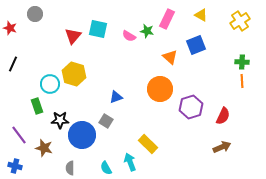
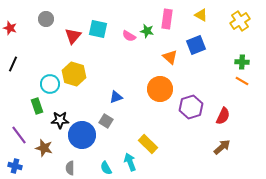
gray circle: moved 11 px right, 5 px down
pink rectangle: rotated 18 degrees counterclockwise
orange line: rotated 56 degrees counterclockwise
brown arrow: rotated 18 degrees counterclockwise
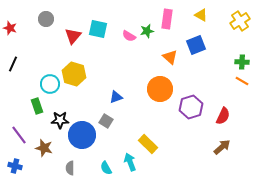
green star: rotated 24 degrees counterclockwise
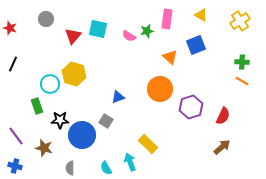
blue triangle: moved 2 px right
purple line: moved 3 px left, 1 px down
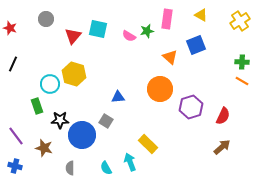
blue triangle: rotated 16 degrees clockwise
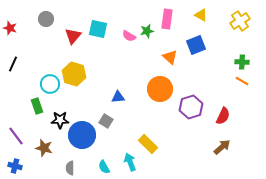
cyan semicircle: moved 2 px left, 1 px up
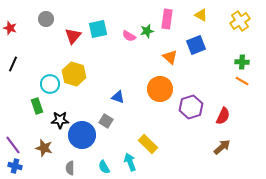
cyan square: rotated 24 degrees counterclockwise
blue triangle: rotated 24 degrees clockwise
purple line: moved 3 px left, 9 px down
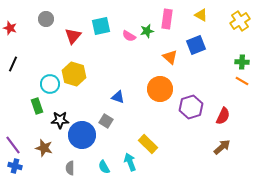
cyan square: moved 3 px right, 3 px up
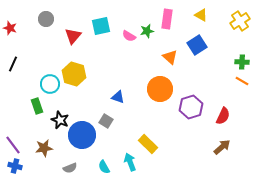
blue square: moved 1 px right; rotated 12 degrees counterclockwise
black star: rotated 24 degrees clockwise
brown star: rotated 24 degrees counterclockwise
gray semicircle: rotated 112 degrees counterclockwise
